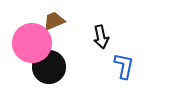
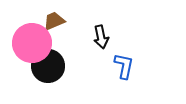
black circle: moved 1 px left, 1 px up
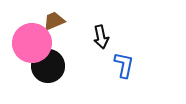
blue L-shape: moved 1 px up
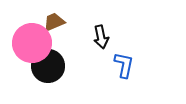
brown trapezoid: moved 1 px down
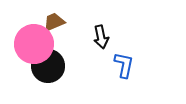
pink circle: moved 2 px right, 1 px down
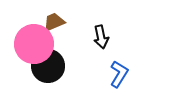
blue L-shape: moved 5 px left, 9 px down; rotated 20 degrees clockwise
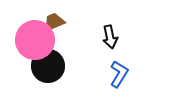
black arrow: moved 9 px right
pink circle: moved 1 px right, 4 px up
